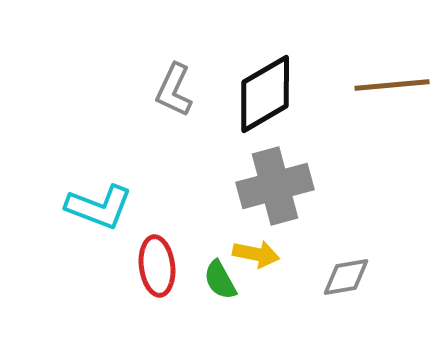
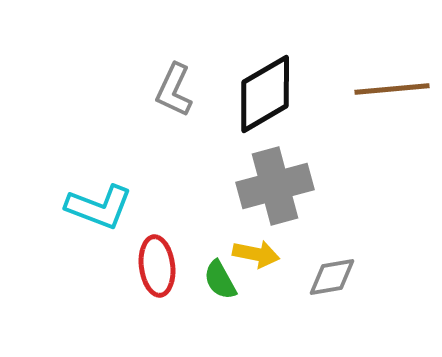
brown line: moved 4 px down
gray diamond: moved 14 px left
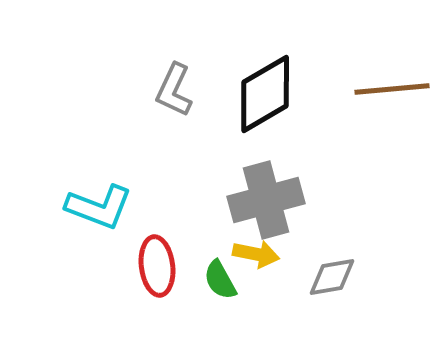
gray cross: moved 9 px left, 14 px down
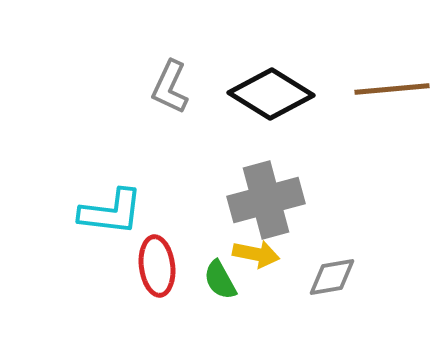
gray L-shape: moved 4 px left, 3 px up
black diamond: moved 6 px right; rotated 62 degrees clockwise
cyan L-shape: moved 12 px right, 5 px down; rotated 14 degrees counterclockwise
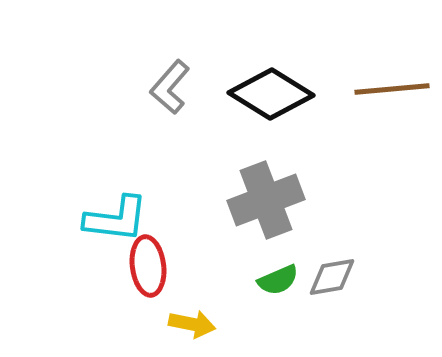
gray L-shape: rotated 16 degrees clockwise
gray cross: rotated 6 degrees counterclockwise
cyan L-shape: moved 5 px right, 7 px down
yellow arrow: moved 64 px left, 70 px down
red ellipse: moved 9 px left
green semicircle: moved 58 px right; rotated 84 degrees counterclockwise
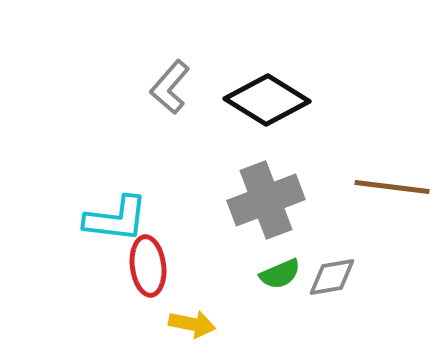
brown line: moved 98 px down; rotated 12 degrees clockwise
black diamond: moved 4 px left, 6 px down
green semicircle: moved 2 px right, 6 px up
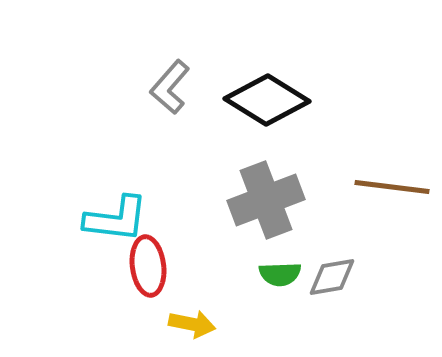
green semicircle: rotated 21 degrees clockwise
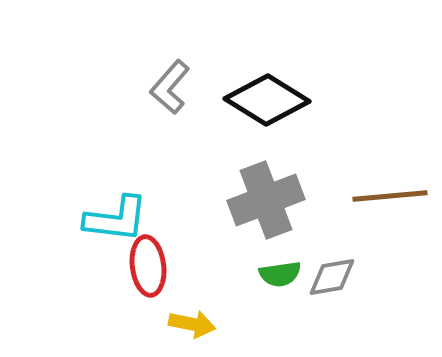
brown line: moved 2 px left, 9 px down; rotated 12 degrees counterclockwise
green semicircle: rotated 6 degrees counterclockwise
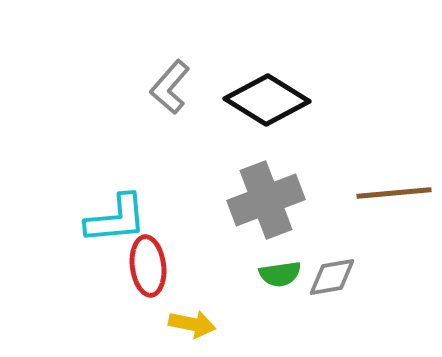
brown line: moved 4 px right, 3 px up
cyan L-shape: rotated 12 degrees counterclockwise
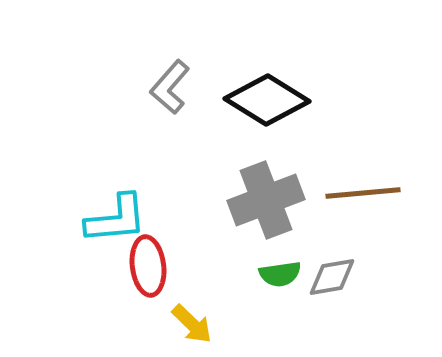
brown line: moved 31 px left
yellow arrow: rotated 33 degrees clockwise
